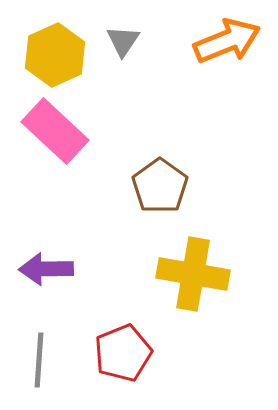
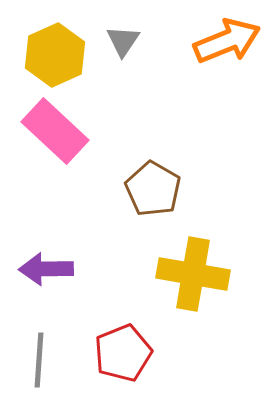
brown pentagon: moved 7 px left, 3 px down; rotated 6 degrees counterclockwise
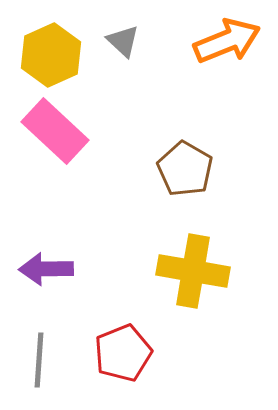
gray triangle: rotated 21 degrees counterclockwise
yellow hexagon: moved 4 px left
brown pentagon: moved 32 px right, 20 px up
yellow cross: moved 3 px up
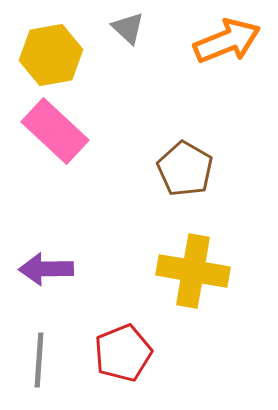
gray triangle: moved 5 px right, 13 px up
yellow hexagon: rotated 14 degrees clockwise
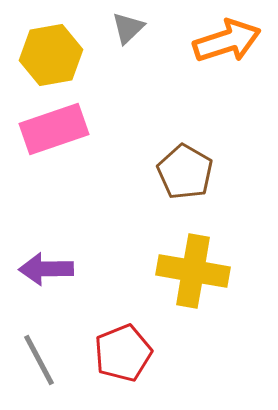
gray triangle: rotated 33 degrees clockwise
orange arrow: rotated 4 degrees clockwise
pink rectangle: moved 1 px left, 2 px up; rotated 62 degrees counterclockwise
brown pentagon: moved 3 px down
gray line: rotated 32 degrees counterclockwise
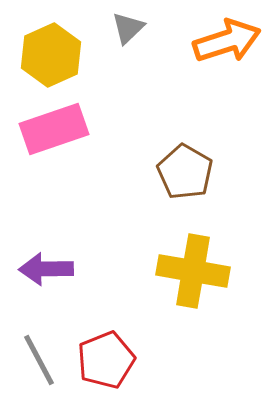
yellow hexagon: rotated 14 degrees counterclockwise
red pentagon: moved 17 px left, 7 px down
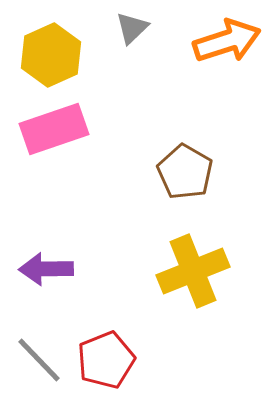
gray triangle: moved 4 px right
yellow cross: rotated 32 degrees counterclockwise
gray line: rotated 16 degrees counterclockwise
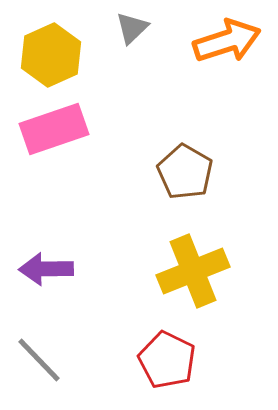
red pentagon: moved 61 px right; rotated 24 degrees counterclockwise
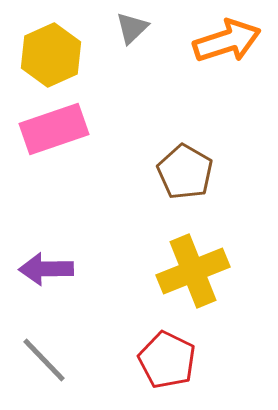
gray line: moved 5 px right
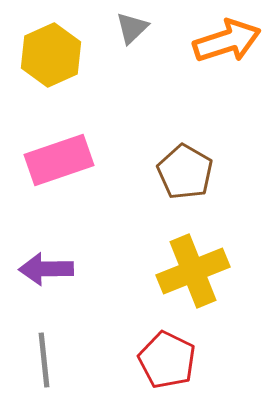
pink rectangle: moved 5 px right, 31 px down
gray line: rotated 38 degrees clockwise
